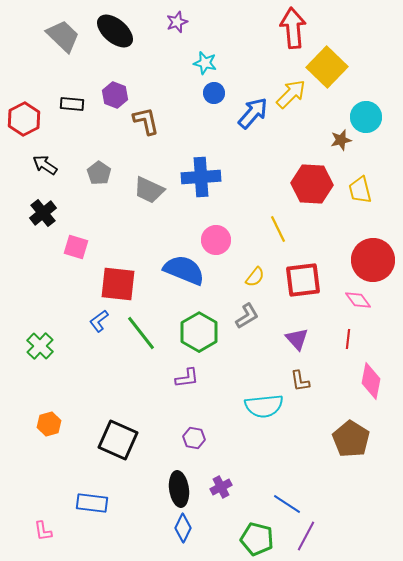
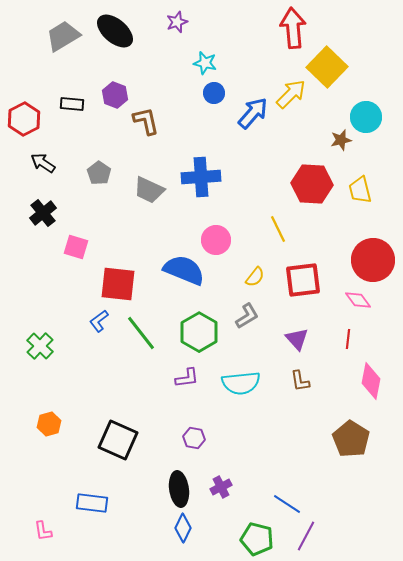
gray trapezoid at (63, 36): rotated 75 degrees counterclockwise
black arrow at (45, 165): moved 2 px left, 2 px up
cyan semicircle at (264, 406): moved 23 px left, 23 px up
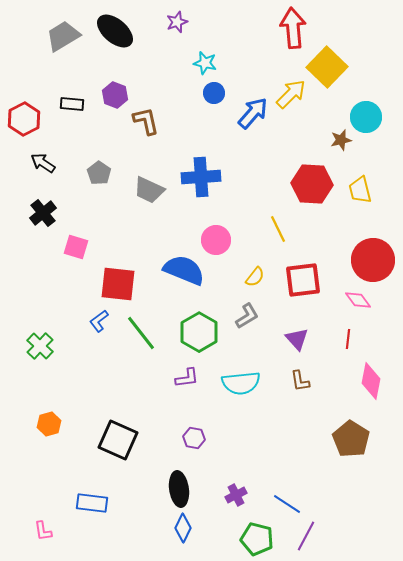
purple cross at (221, 487): moved 15 px right, 8 px down
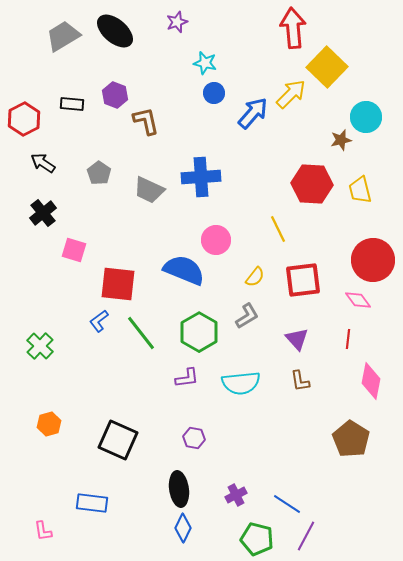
pink square at (76, 247): moved 2 px left, 3 px down
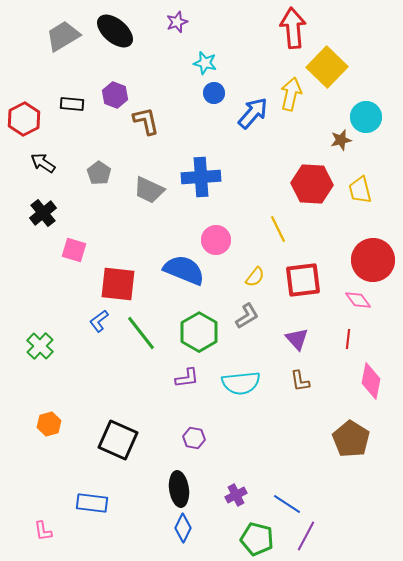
yellow arrow at (291, 94): rotated 32 degrees counterclockwise
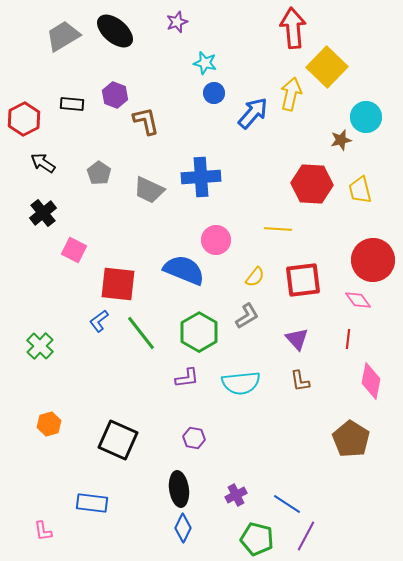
yellow line at (278, 229): rotated 60 degrees counterclockwise
pink square at (74, 250): rotated 10 degrees clockwise
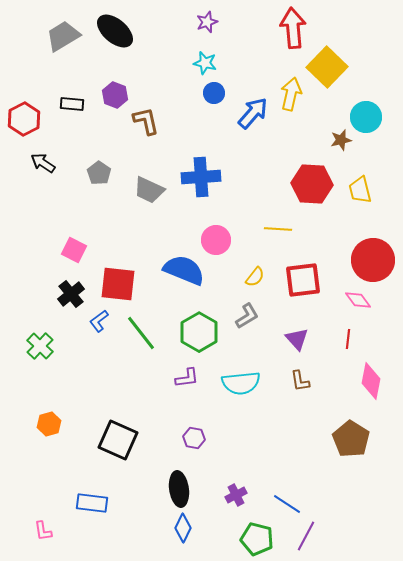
purple star at (177, 22): moved 30 px right
black cross at (43, 213): moved 28 px right, 81 px down
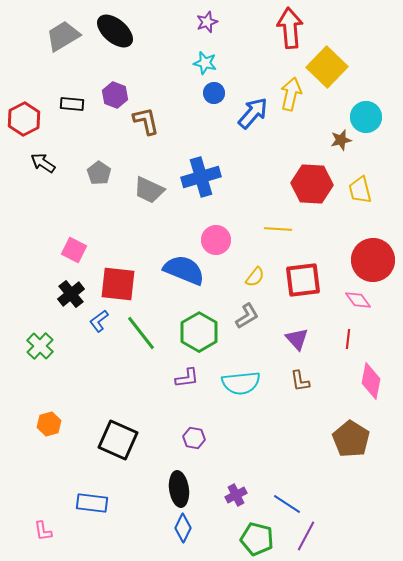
red arrow at (293, 28): moved 3 px left
blue cross at (201, 177): rotated 12 degrees counterclockwise
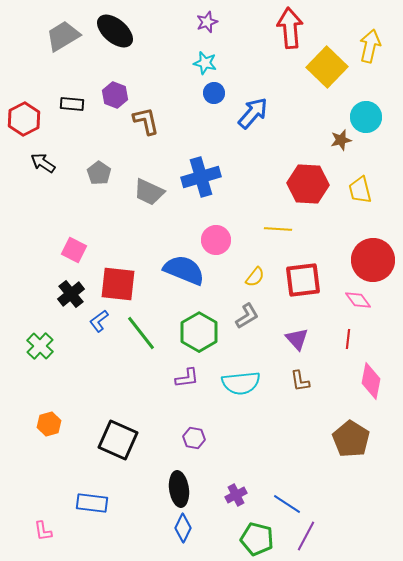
yellow arrow at (291, 94): moved 79 px right, 48 px up
red hexagon at (312, 184): moved 4 px left
gray trapezoid at (149, 190): moved 2 px down
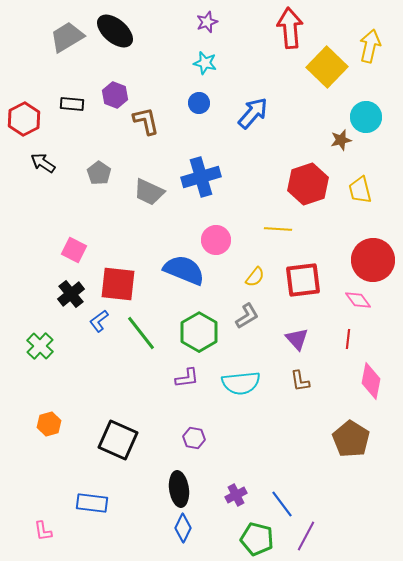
gray trapezoid at (63, 36): moved 4 px right, 1 px down
blue circle at (214, 93): moved 15 px left, 10 px down
red hexagon at (308, 184): rotated 21 degrees counterclockwise
blue line at (287, 504): moved 5 px left; rotated 20 degrees clockwise
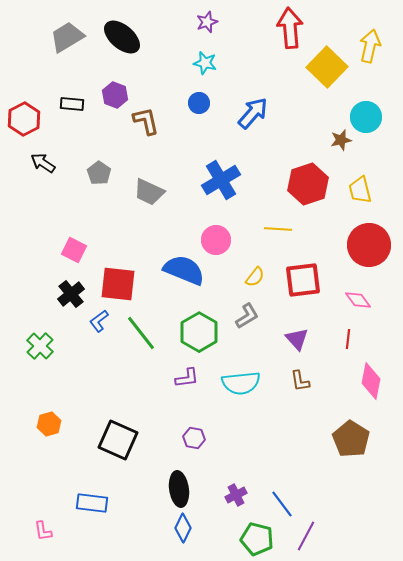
black ellipse at (115, 31): moved 7 px right, 6 px down
blue cross at (201, 177): moved 20 px right, 3 px down; rotated 15 degrees counterclockwise
red circle at (373, 260): moved 4 px left, 15 px up
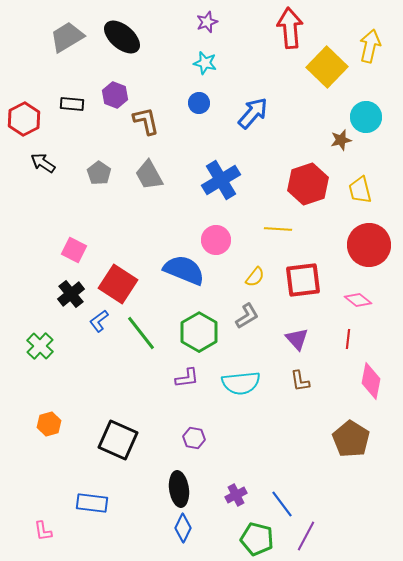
gray trapezoid at (149, 192): moved 17 px up; rotated 36 degrees clockwise
red square at (118, 284): rotated 27 degrees clockwise
pink diamond at (358, 300): rotated 16 degrees counterclockwise
